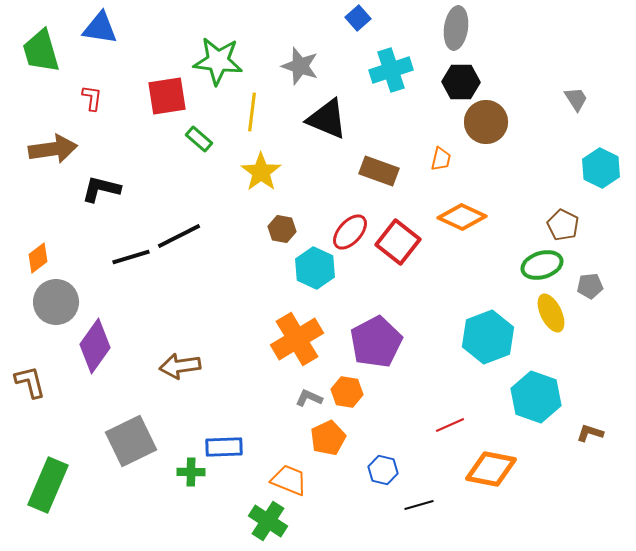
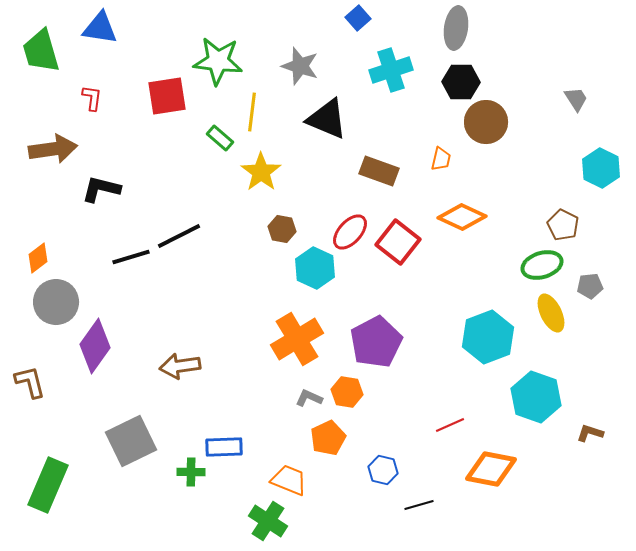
green rectangle at (199, 139): moved 21 px right, 1 px up
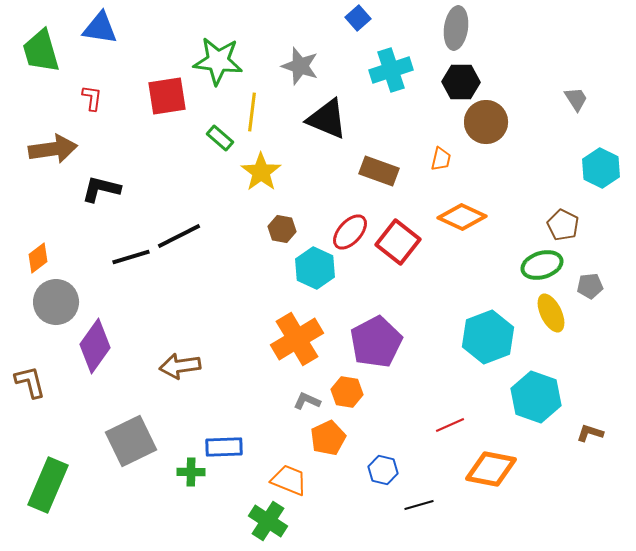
gray L-shape at (309, 398): moved 2 px left, 3 px down
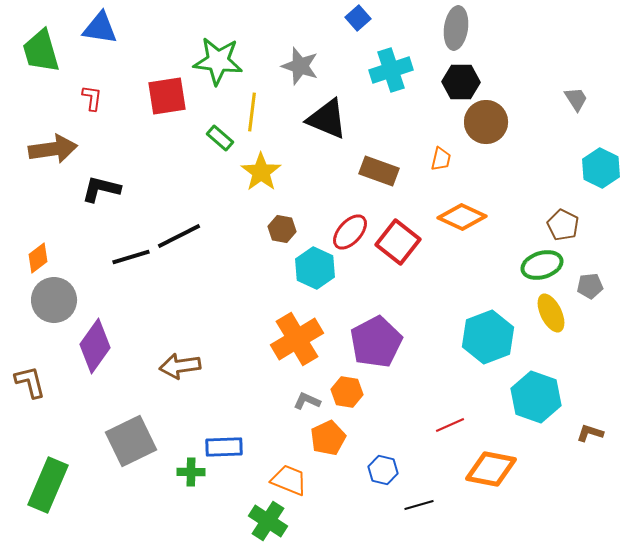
gray circle at (56, 302): moved 2 px left, 2 px up
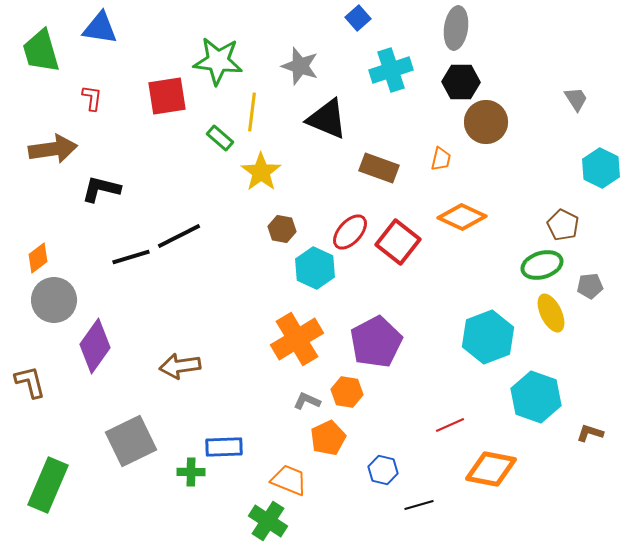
brown rectangle at (379, 171): moved 3 px up
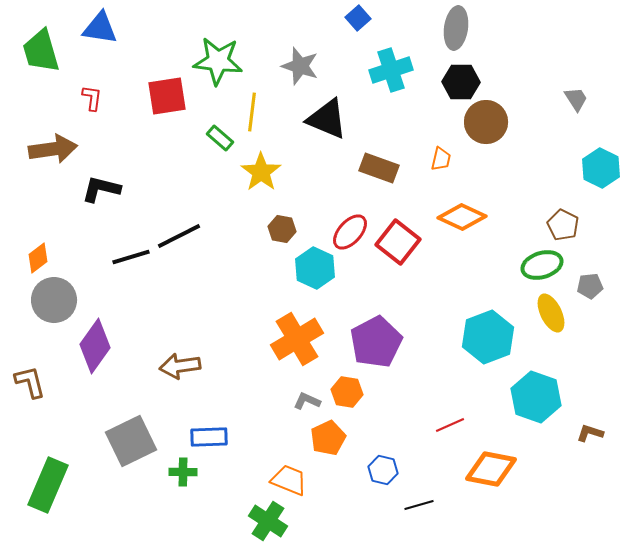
blue rectangle at (224, 447): moved 15 px left, 10 px up
green cross at (191, 472): moved 8 px left
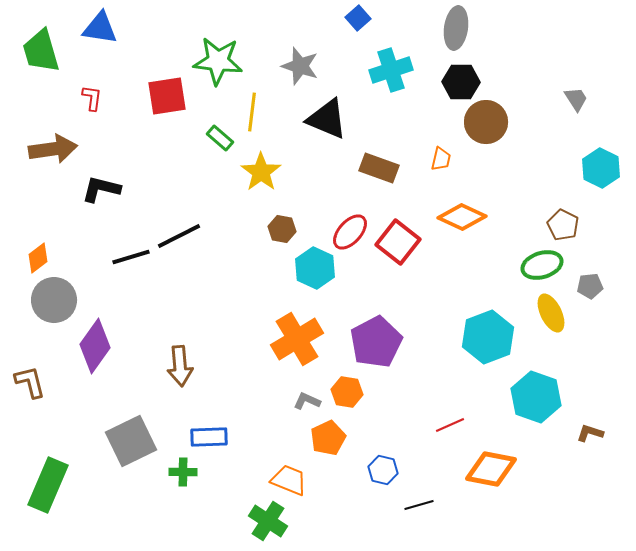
brown arrow at (180, 366): rotated 87 degrees counterclockwise
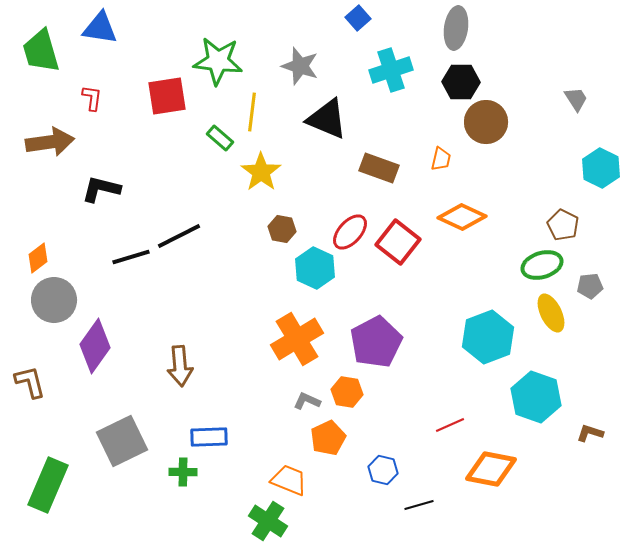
brown arrow at (53, 149): moved 3 px left, 7 px up
gray square at (131, 441): moved 9 px left
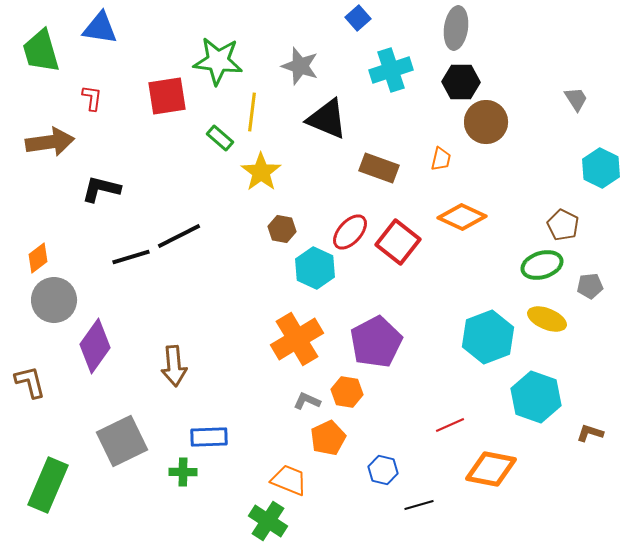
yellow ellipse at (551, 313): moved 4 px left, 6 px down; rotated 42 degrees counterclockwise
brown arrow at (180, 366): moved 6 px left
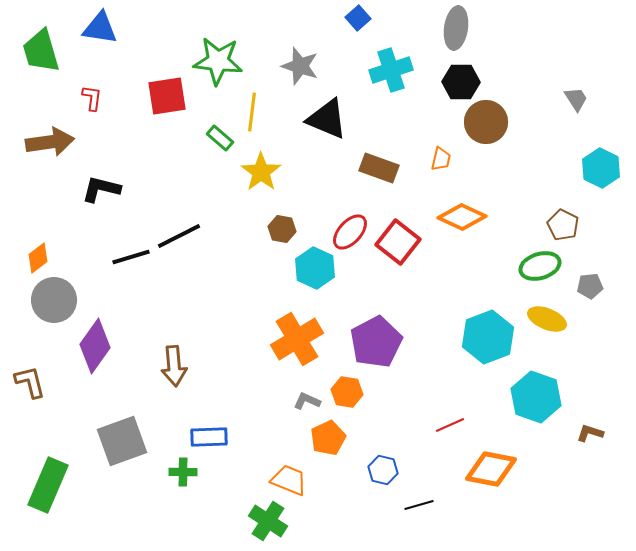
green ellipse at (542, 265): moved 2 px left, 1 px down
gray square at (122, 441): rotated 6 degrees clockwise
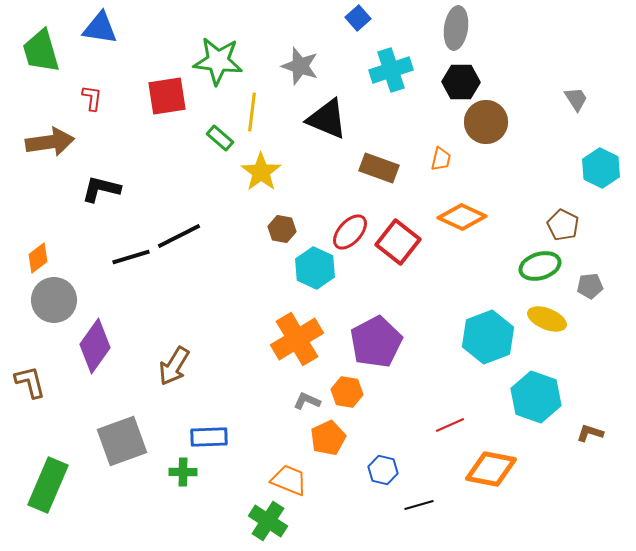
brown arrow at (174, 366): rotated 36 degrees clockwise
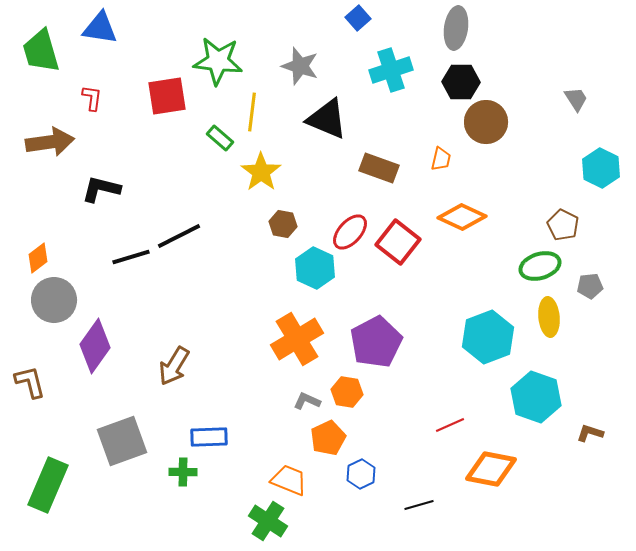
brown hexagon at (282, 229): moved 1 px right, 5 px up
yellow ellipse at (547, 319): moved 2 px right, 2 px up; rotated 63 degrees clockwise
blue hexagon at (383, 470): moved 22 px left, 4 px down; rotated 20 degrees clockwise
